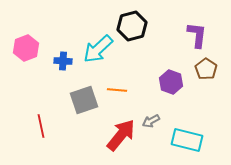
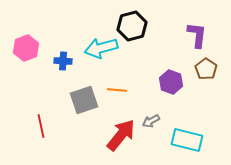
cyan arrow: moved 3 px right, 1 px up; rotated 28 degrees clockwise
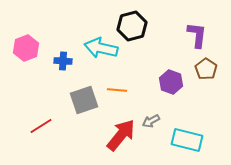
cyan arrow: rotated 28 degrees clockwise
red line: rotated 70 degrees clockwise
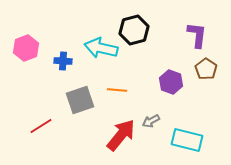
black hexagon: moved 2 px right, 4 px down
gray square: moved 4 px left
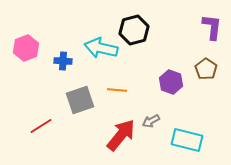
purple L-shape: moved 15 px right, 8 px up
